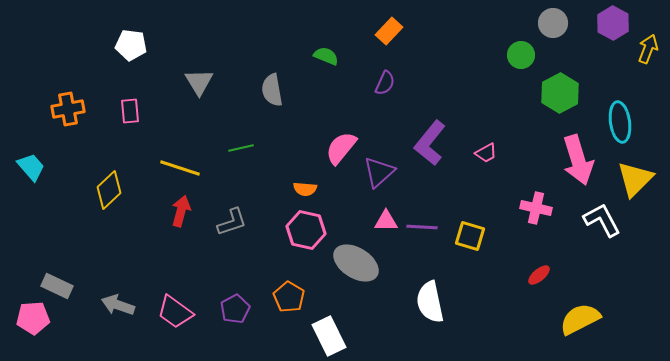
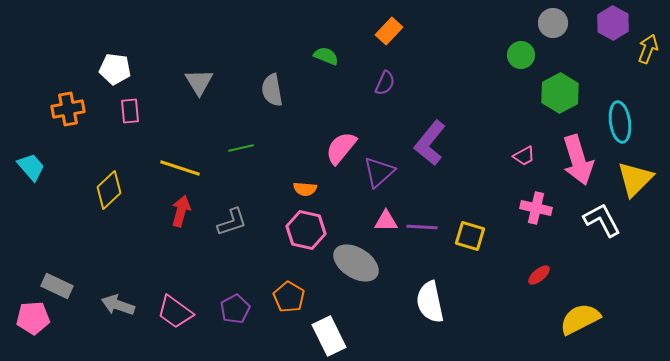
white pentagon at (131, 45): moved 16 px left, 24 px down
pink trapezoid at (486, 153): moved 38 px right, 3 px down
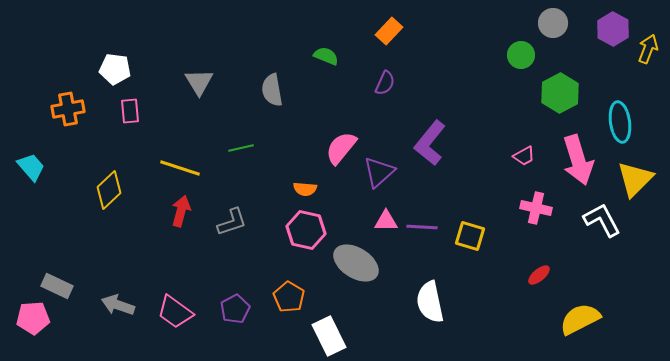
purple hexagon at (613, 23): moved 6 px down
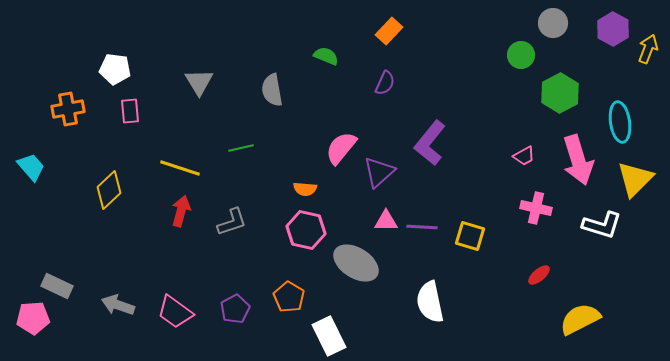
white L-shape at (602, 220): moved 5 px down; rotated 135 degrees clockwise
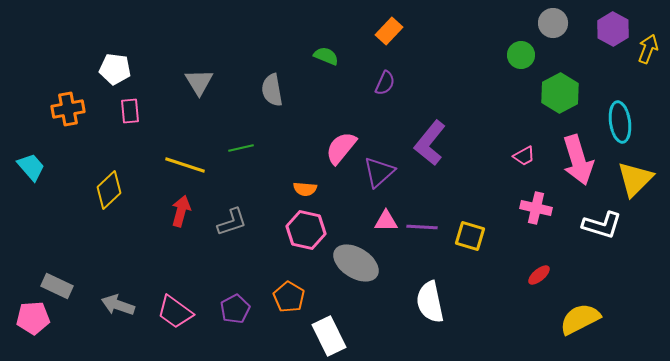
yellow line at (180, 168): moved 5 px right, 3 px up
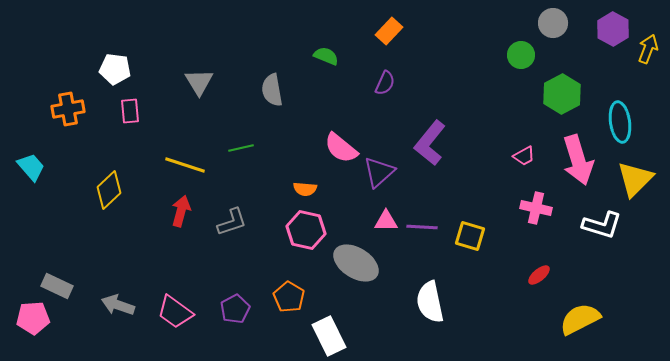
green hexagon at (560, 93): moved 2 px right, 1 px down
pink semicircle at (341, 148): rotated 90 degrees counterclockwise
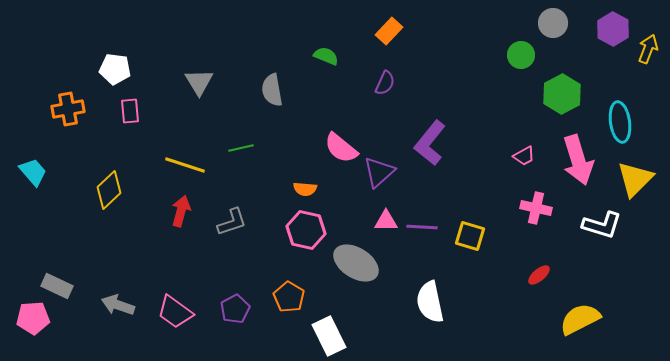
cyan trapezoid at (31, 167): moved 2 px right, 5 px down
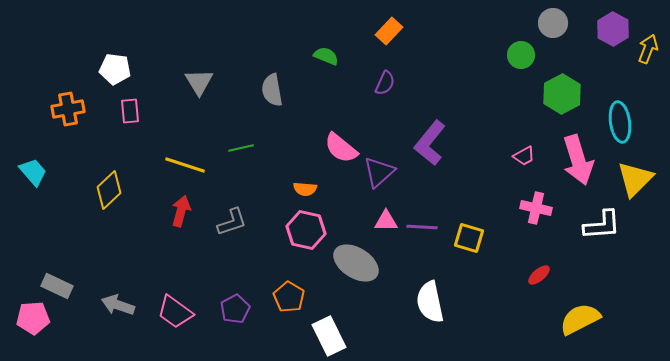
white L-shape at (602, 225): rotated 21 degrees counterclockwise
yellow square at (470, 236): moved 1 px left, 2 px down
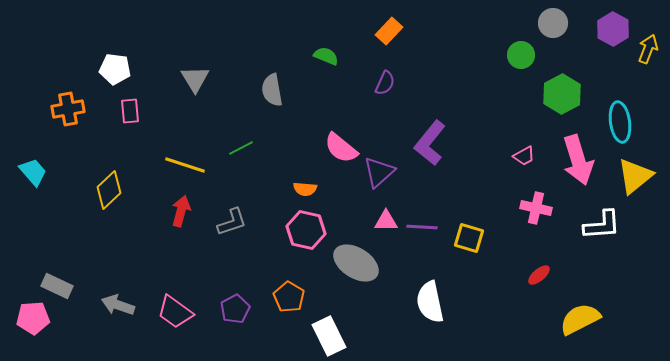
gray triangle at (199, 82): moved 4 px left, 3 px up
green line at (241, 148): rotated 15 degrees counterclockwise
yellow triangle at (635, 179): moved 3 px up; rotated 6 degrees clockwise
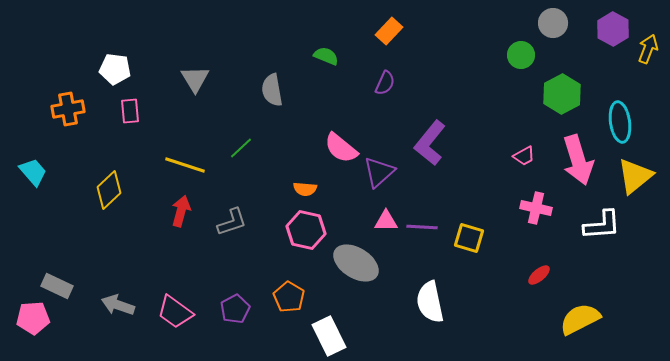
green line at (241, 148): rotated 15 degrees counterclockwise
